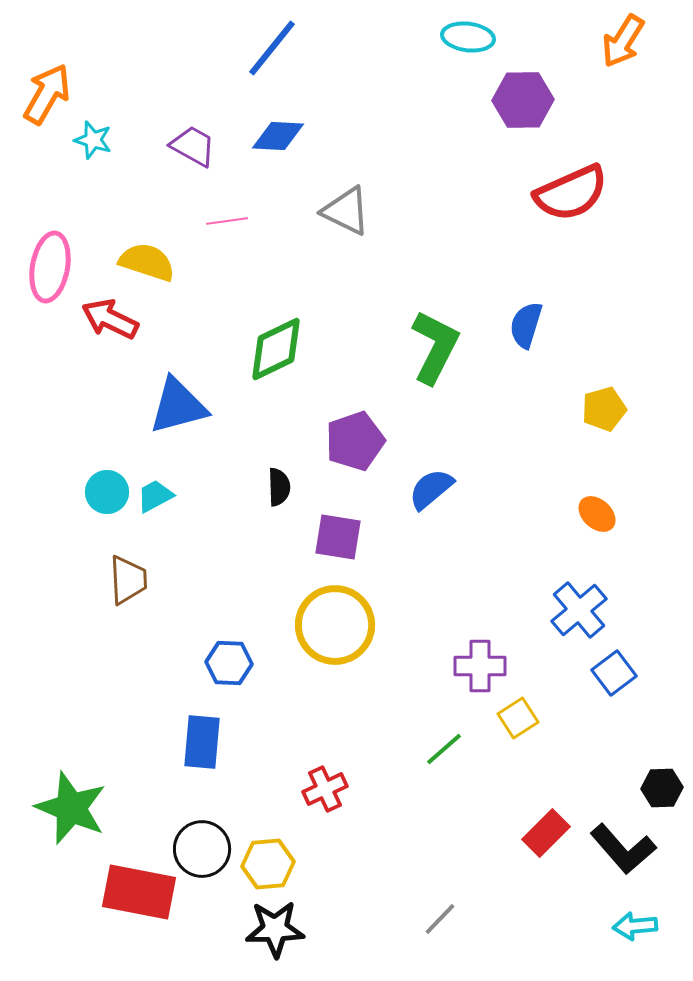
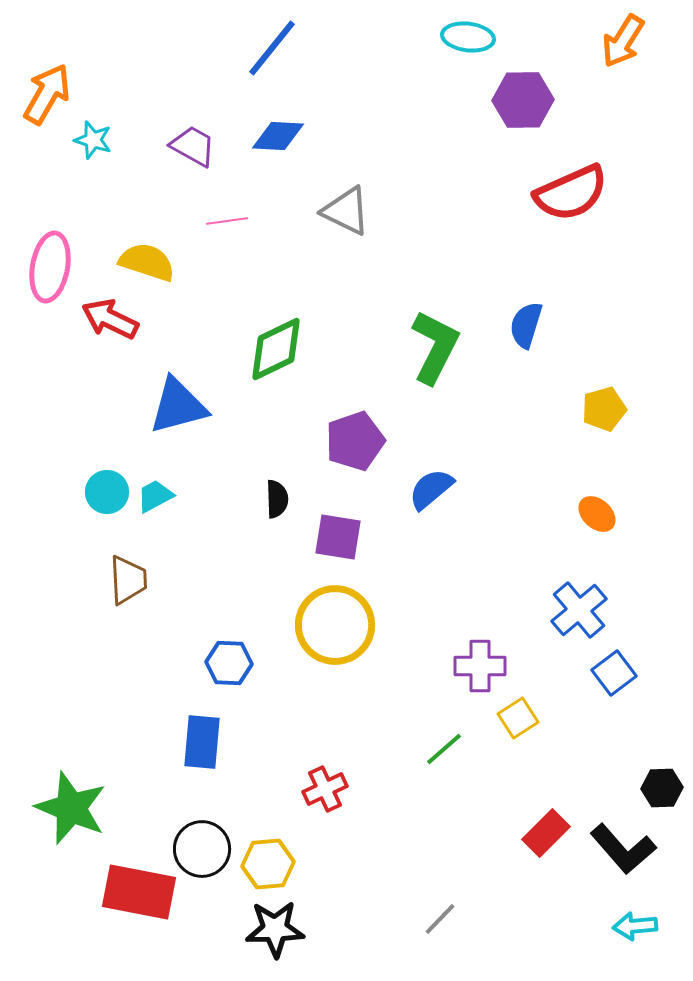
black semicircle at (279, 487): moved 2 px left, 12 px down
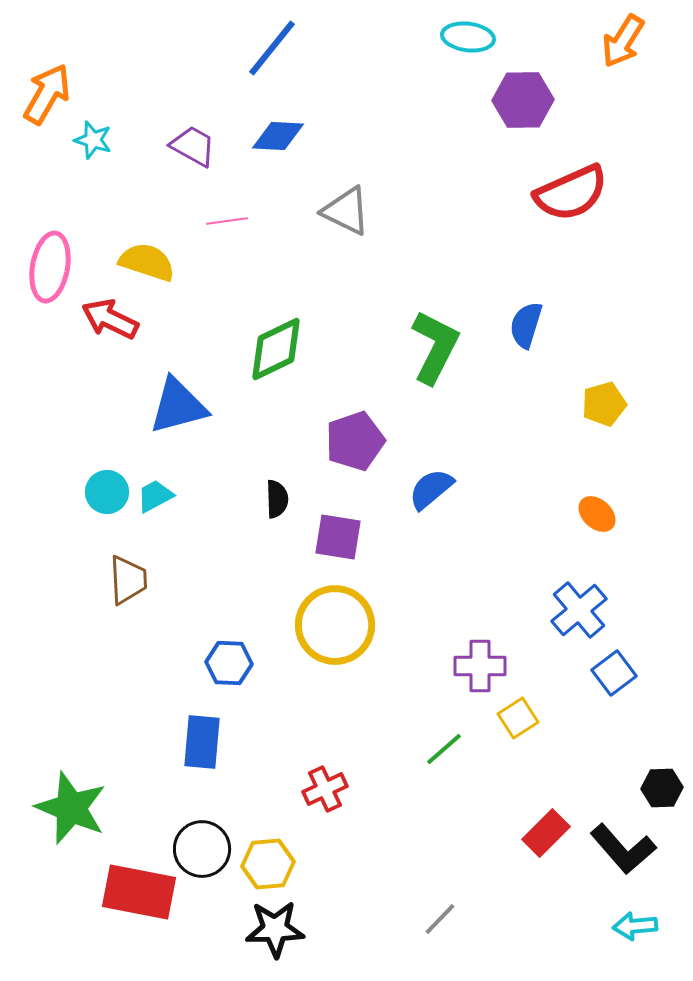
yellow pentagon at (604, 409): moved 5 px up
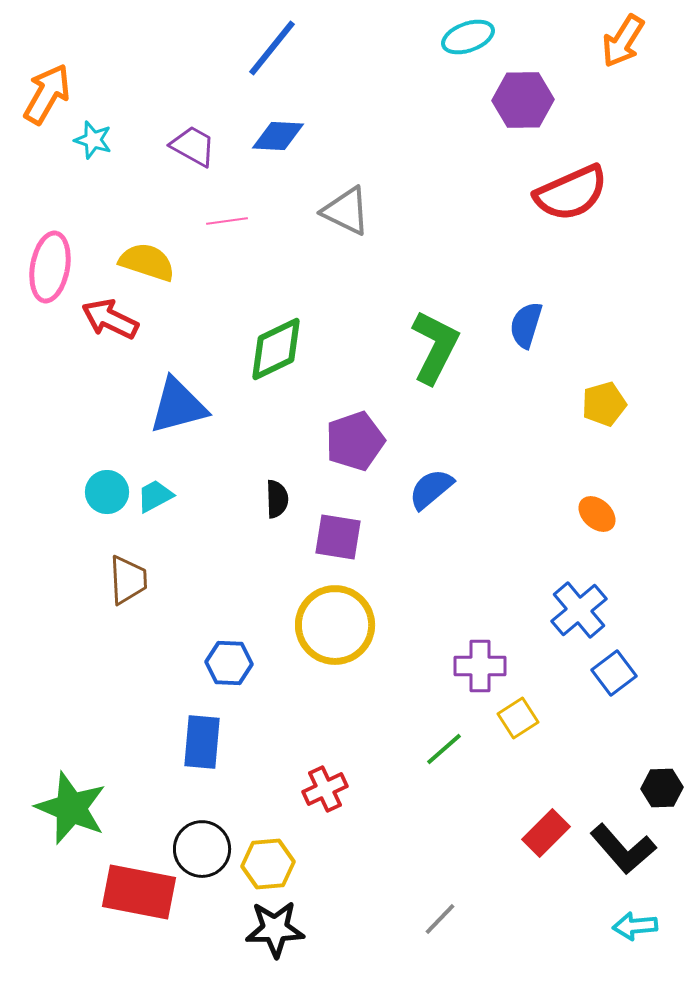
cyan ellipse at (468, 37): rotated 27 degrees counterclockwise
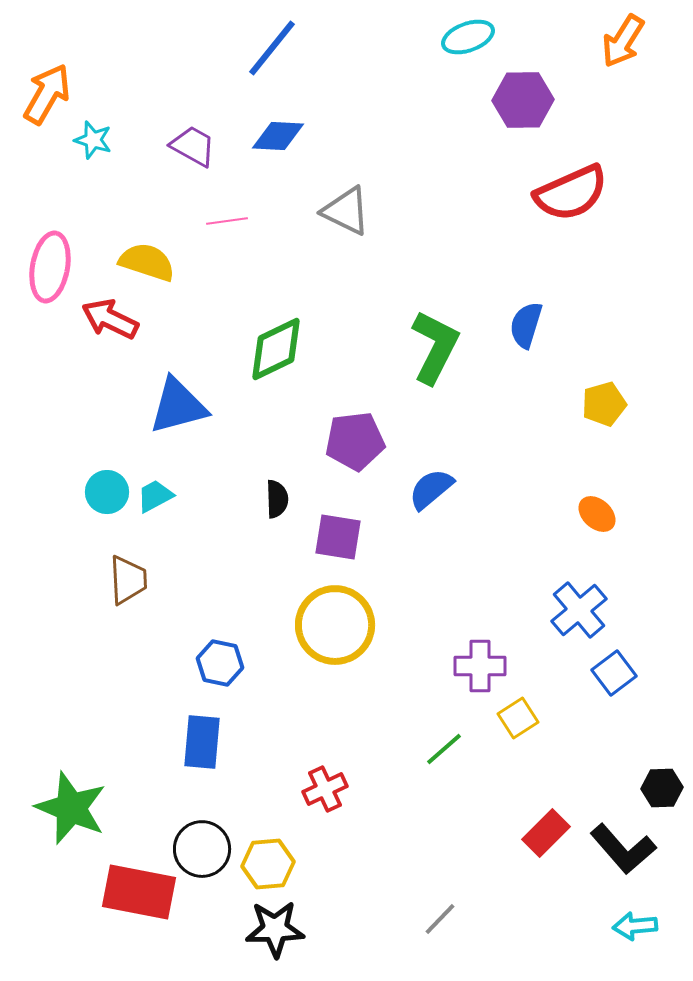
purple pentagon at (355, 441): rotated 12 degrees clockwise
blue hexagon at (229, 663): moved 9 px left; rotated 9 degrees clockwise
